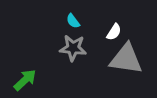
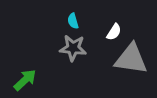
cyan semicircle: rotated 21 degrees clockwise
gray triangle: moved 5 px right
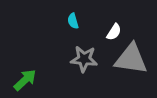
gray star: moved 11 px right, 11 px down
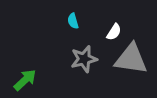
gray star: rotated 20 degrees counterclockwise
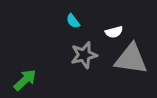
cyan semicircle: rotated 21 degrees counterclockwise
white semicircle: rotated 42 degrees clockwise
gray star: moved 4 px up
